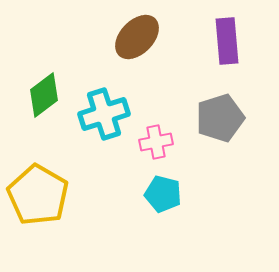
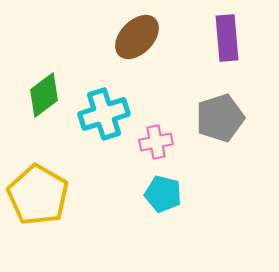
purple rectangle: moved 3 px up
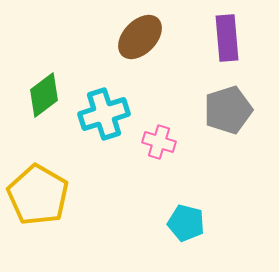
brown ellipse: moved 3 px right
gray pentagon: moved 8 px right, 8 px up
pink cross: moved 3 px right; rotated 28 degrees clockwise
cyan pentagon: moved 23 px right, 29 px down
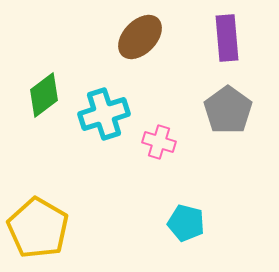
gray pentagon: rotated 18 degrees counterclockwise
yellow pentagon: moved 33 px down
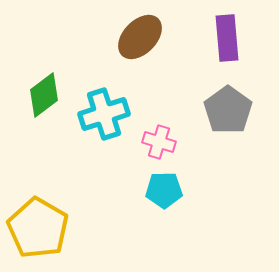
cyan pentagon: moved 22 px left, 33 px up; rotated 15 degrees counterclockwise
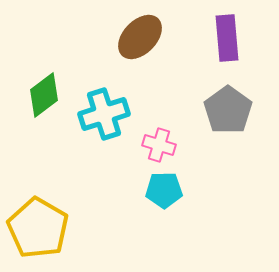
pink cross: moved 3 px down
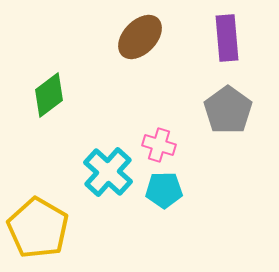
green diamond: moved 5 px right
cyan cross: moved 4 px right, 58 px down; rotated 30 degrees counterclockwise
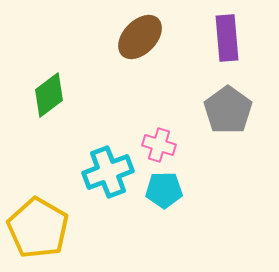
cyan cross: rotated 27 degrees clockwise
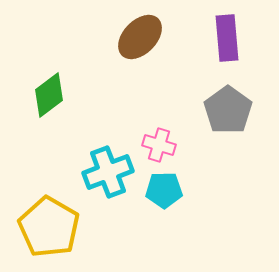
yellow pentagon: moved 11 px right, 1 px up
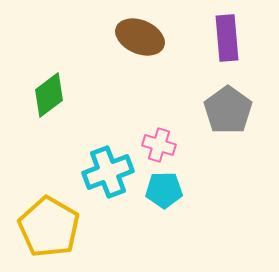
brown ellipse: rotated 69 degrees clockwise
